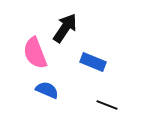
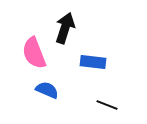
black arrow: rotated 16 degrees counterclockwise
pink semicircle: moved 1 px left
blue rectangle: rotated 15 degrees counterclockwise
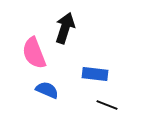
blue rectangle: moved 2 px right, 12 px down
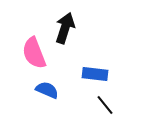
black line: moved 2 px left; rotated 30 degrees clockwise
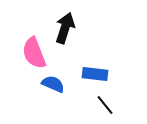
blue semicircle: moved 6 px right, 6 px up
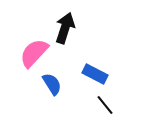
pink semicircle: rotated 64 degrees clockwise
blue rectangle: rotated 20 degrees clockwise
blue semicircle: moved 1 px left; rotated 35 degrees clockwise
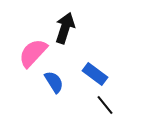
pink semicircle: moved 1 px left
blue rectangle: rotated 10 degrees clockwise
blue semicircle: moved 2 px right, 2 px up
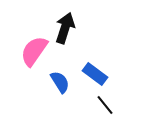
pink semicircle: moved 1 px right, 2 px up; rotated 8 degrees counterclockwise
blue semicircle: moved 6 px right
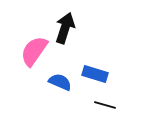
blue rectangle: rotated 20 degrees counterclockwise
blue semicircle: rotated 35 degrees counterclockwise
black line: rotated 35 degrees counterclockwise
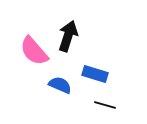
black arrow: moved 3 px right, 8 px down
pink semicircle: rotated 76 degrees counterclockwise
blue semicircle: moved 3 px down
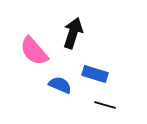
black arrow: moved 5 px right, 3 px up
